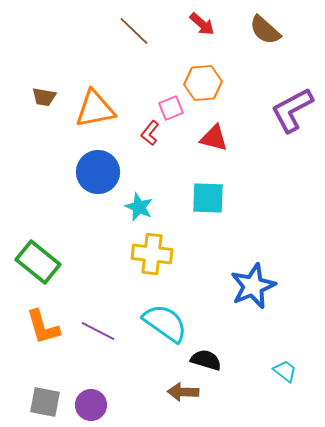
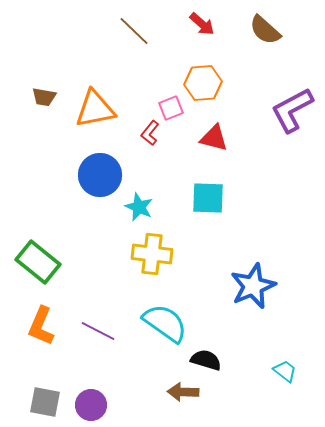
blue circle: moved 2 px right, 3 px down
orange L-shape: moved 2 px left, 1 px up; rotated 39 degrees clockwise
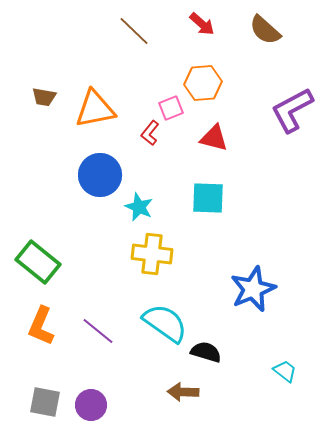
blue star: moved 3 px down
purple line: rotated 12 degrees clockwise
black semicircle: moved 8 px up
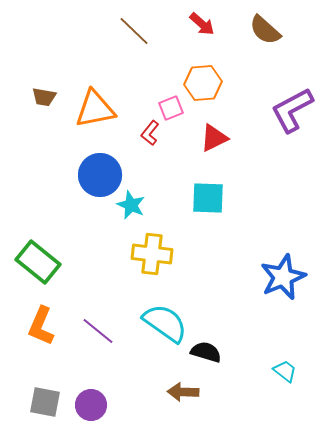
red triangle: rotated 40 degrees counterclockwise
cyan star: moved 8 px left, 2 px up
blue star: moved 30 px right, 12 px up
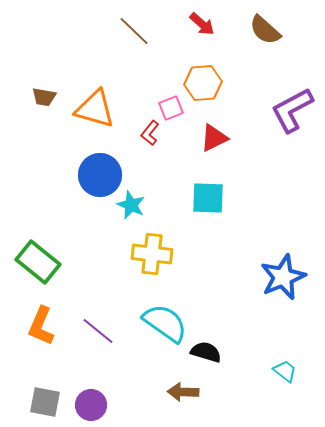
orange triangle: rotated 27 degrees clockwise
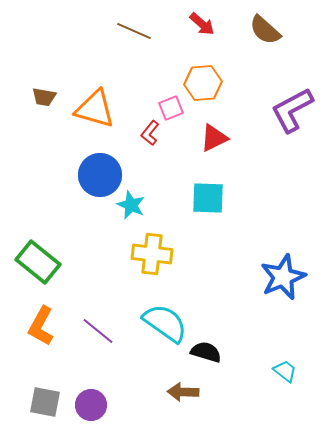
brown line: rotated 20 degrees counterclockwise
orange L-shape: rotated 6 degrees clockwise
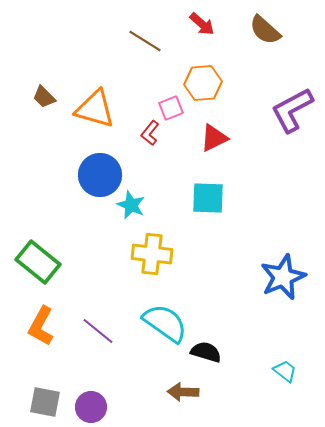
brown line: moved 11 px right, 10 px down; rotated 8 degrees clockwise
brown trapezoid: rotated 35 degrees clockwise
purple circle: moved 2 px down
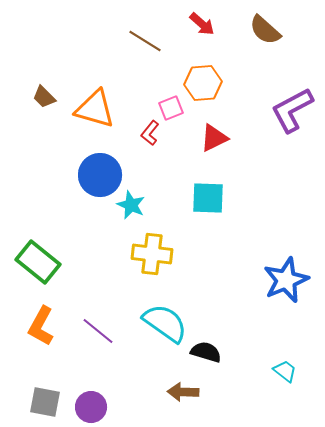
blue star: moved 3 px right, 3 px down
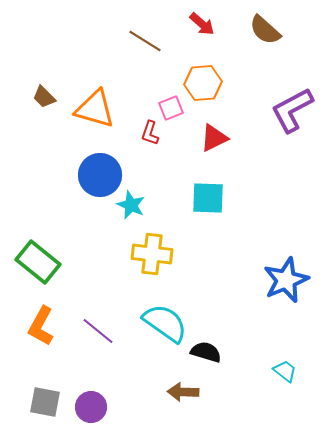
red L-shape: rotated 20 degrees counterclockwise
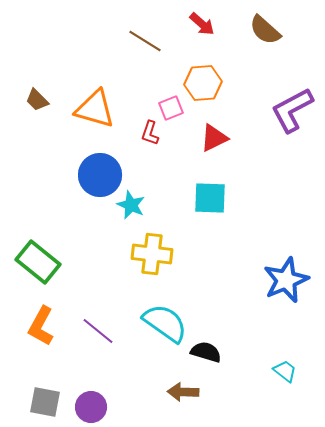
brown trapezoid: moved 7 px left, 3 px down
cyan square: moved 2 px right
